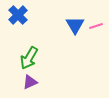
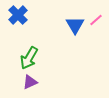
pink line: moved 6 px up; rotated 24 degrees counterclockwise
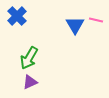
blue cross: moved 1 px left, 1 px down
pink line: rotated 56 degrees clockwise
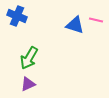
blue cross: rotated 24 degrees counterclockwise
blue triangle: rotated 42 degrees counterclockwise
purple triangle: moved 2 px left, 2 px down
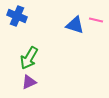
purple triangle: moved 1 px right, 2 px up
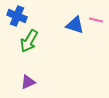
green arrow: moved 17 px up
purple triangle: moved 1 px left
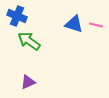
pink line: moved 5 px down
blue triangle: moved 1 px left, 1 px up
green arrow: rotated 95 degrees clockwise
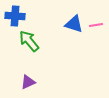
blue cross: moved 2 px left; rotated 18 degrees counterclockwise
pink line: rotated 24 degrees counterclockwise
green arrow: rotated 15 degrees clockwise
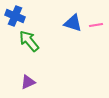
blue cross: rotated 18 degrees clockwise
blue triangle: moved 1 px left, 1 px up
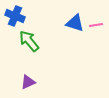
blue triangle: moved 2 px right
